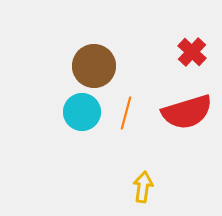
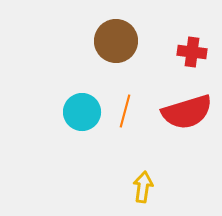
red cross: rotated 36 degrees counterclockwise
brown circle: moved 22 px right, 25 px up
orange line: moved 1 px left, 2 px up
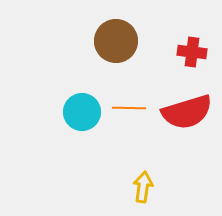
orange line: moved 4 px right, 3 px up; rotated 76 degrees clockwise
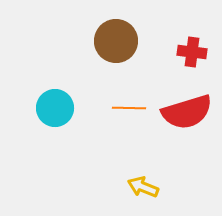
cyan circle: moved 27 px left, 4 px up
yellow arrow: rotated 76 degrees counterclockwise
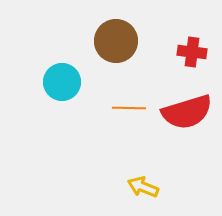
cyan circle: moved 7 px right, 26 px up
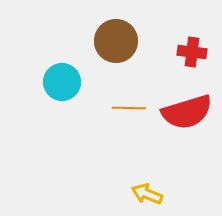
yellow arrow: moved 4 px right, 7 px down
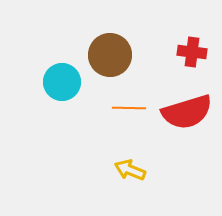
brown circle: moved 6 px left, 14 px down
yellow arrow: moved 17 px left, 24 px up
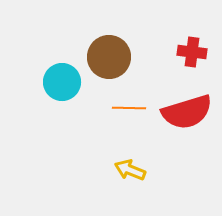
brown circle: moved 1 px left, 2 px down
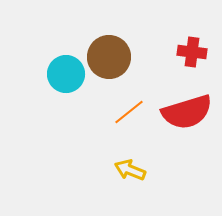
cyan circle: moved 4 px right, 8 px up
orange line: moved 4 px down; rotated 40 degrees counterclockwise
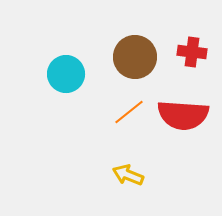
brown circle: moved 26 px right
red semicircle: moved 4 px left, 3 px down; rotated 21 degrees clockwise
yellow arrow: moved 2 px left, 5 px down
